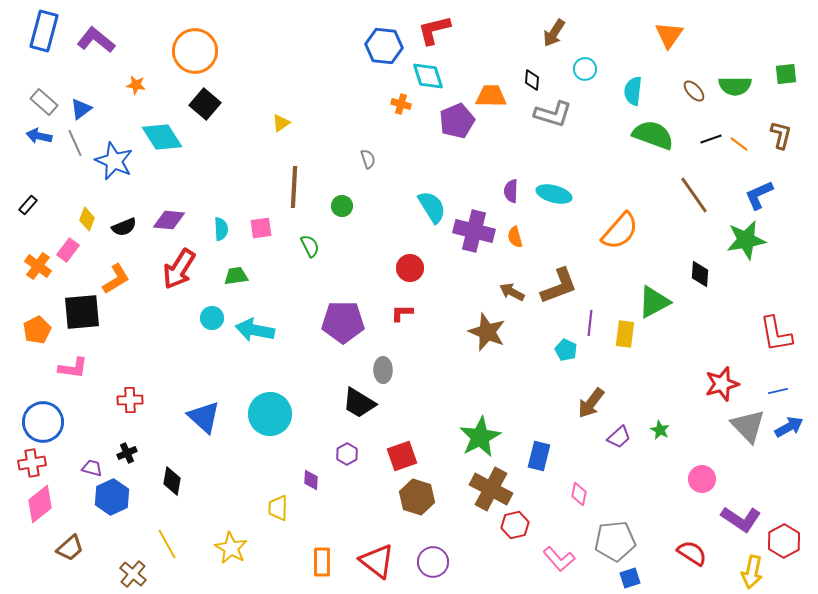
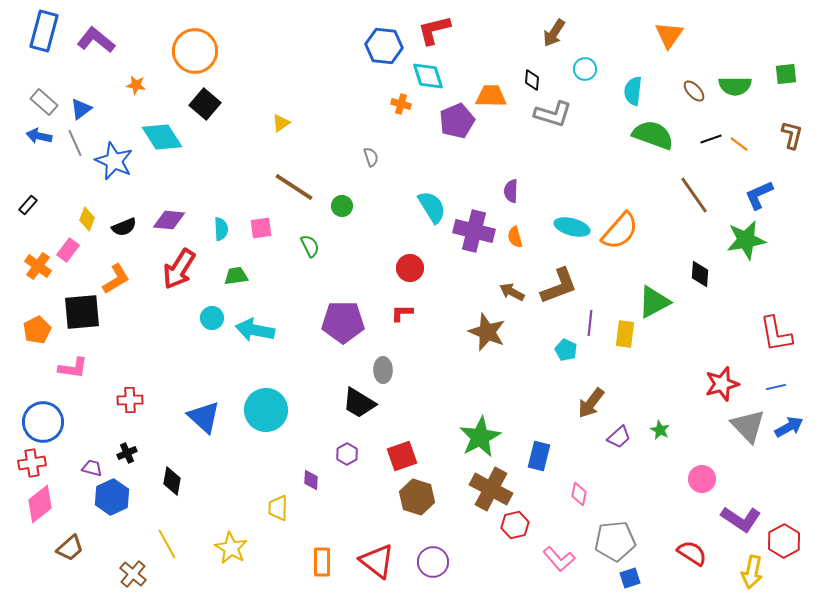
brown L-shape at (781, 135): moved 11 px right
gray semicircle at (368, 159): moved 3 px right, 2 px up
brown line at (294, 187): rotated 60 degrees counterclockwise
cyan ellipse at (554, 194): moved 18 px right, 33 px down
blue line at (778, 391): moved 2 px left, 4 px up
cyan circle at (270, 414): moved 4 px left, 4 px up
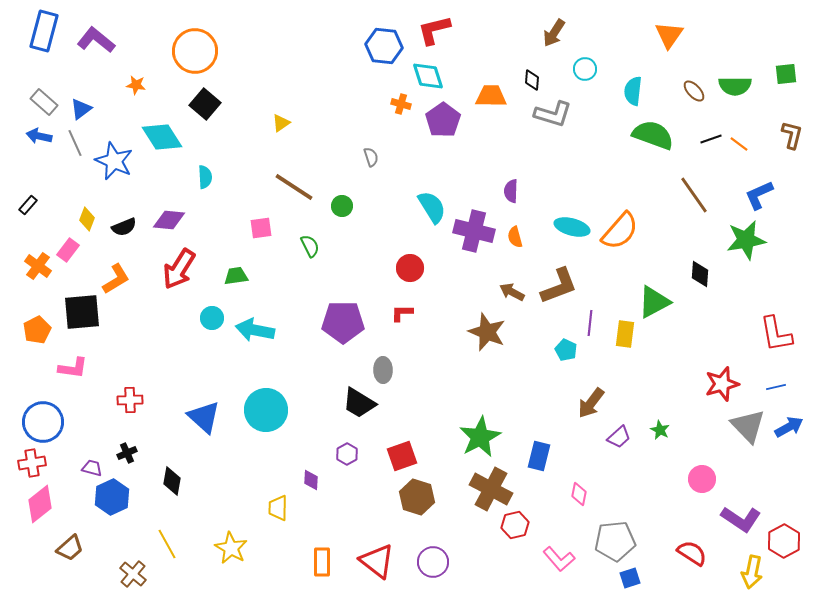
purple pentagon at (457, 121): moved 14 px left, 1 px up; rotated 12 degrees counterclockwise
cyan semicircle at (221, 229): moved 16 px left, 52 px up
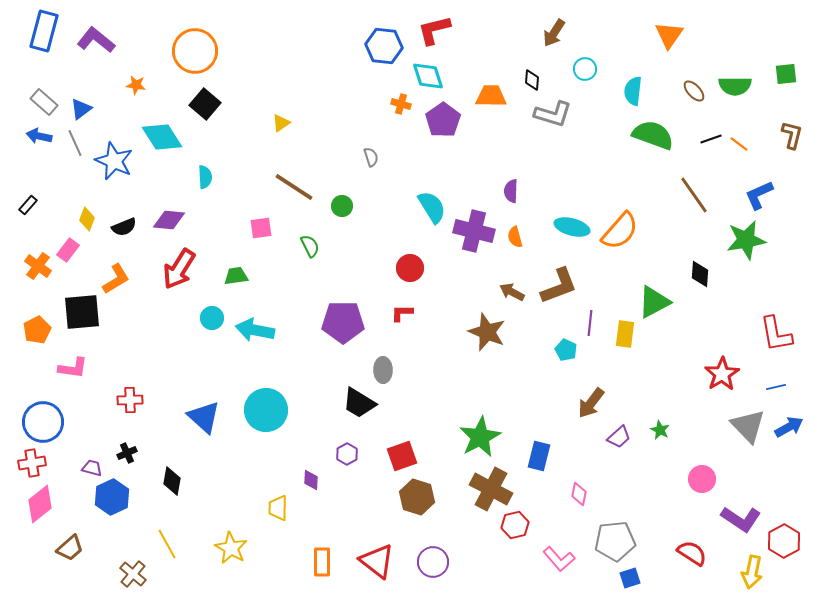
red star at (722, 384): moved 10 px up; rotated 16 degrees counterclockwise
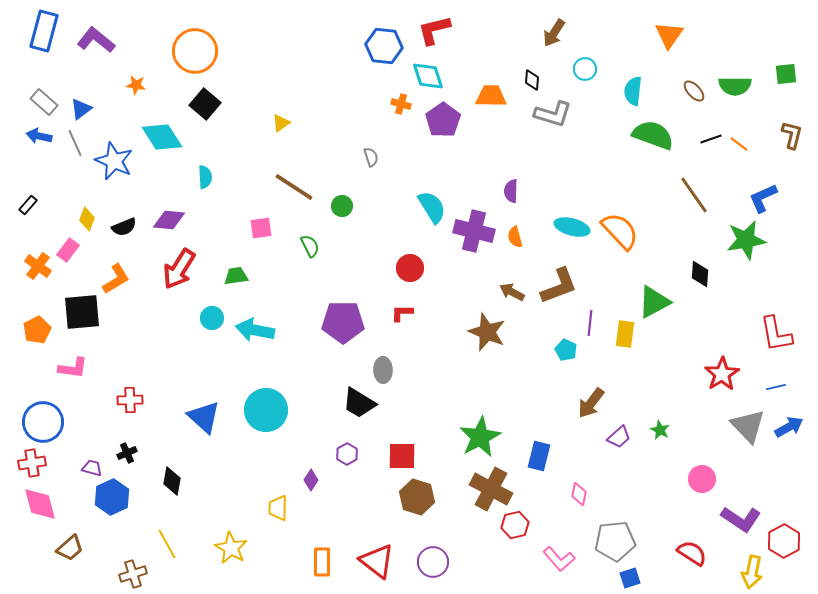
blue L-shape at (759, 195): moved 4 px right, 3 px down
orange semicircle at (620, 231): rotated 84 degrees counterclockwise
red square at (402, 456): rotated 20 degrees clockwise
purple diamond at (311, 480): rotated 30 degrees clockwise
pink diamond at (40, 504): rotated 66 degrees counterclockwise
brown cross at (133, 574): rotated 32 degrees clockwise
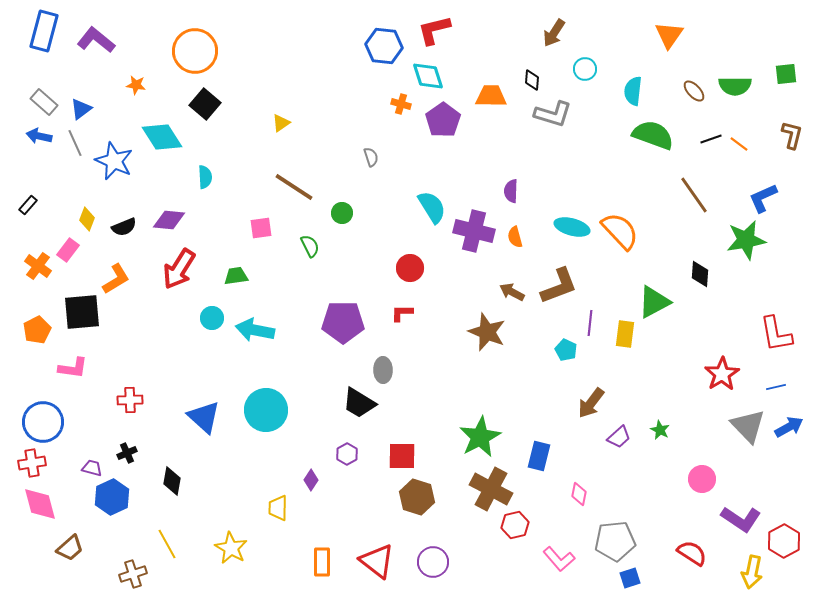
green circle at (342, 206): moved 7 px down
